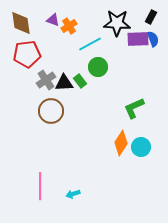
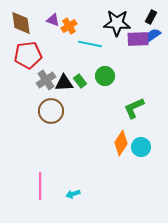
blue semicircle: moved 4 px up; rotated 105 degrees counterclockwise
cyan line: rotated 40 degrees clockwise
red pentagon: moved 1 px right, 1 px down
green circle: moved 7 px right, 9 px down
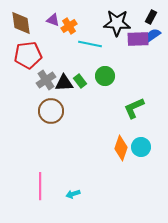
orange diamond: moved 5 px down; rotated 15 degrees counterclockwise
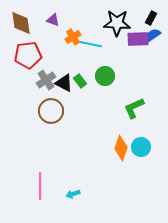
black rectangle: moved 1 px down
orange cross: moved 4 px right, 11 px down
black triangle: rotated 30 degrees clockwise
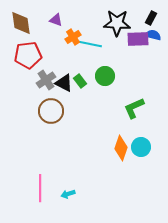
purple triangle: moved 3 px right
blue semicircle: rotated 49 degrees clockwise
pink line: moved 2 px down
cyan arrow: moved 5 px left
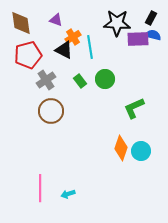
cyan line: moved 3 px down; rotated 70 degrees clockwise
red pentagon: rotated 8 degrees counterclockwise
green circle: moved 3 px down
black triangle: moved 33 px up
cyan circle: moved 4 px down
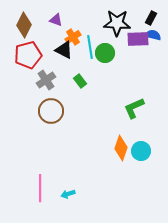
brown diamond: moved 3 px right, 2 px down; rotated 35 degrees clockwise
green circle: moved 26 px up
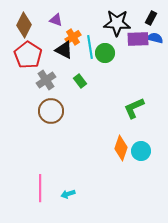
blue semicircle: moved 2 px right, 3 px down
red pentagon: rotated 24 degrees counterclockwise
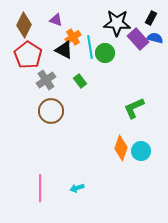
purple rectangle: rotated 50 degrees clockwise
cyan arrow: moved 9 px right, 6 px up
